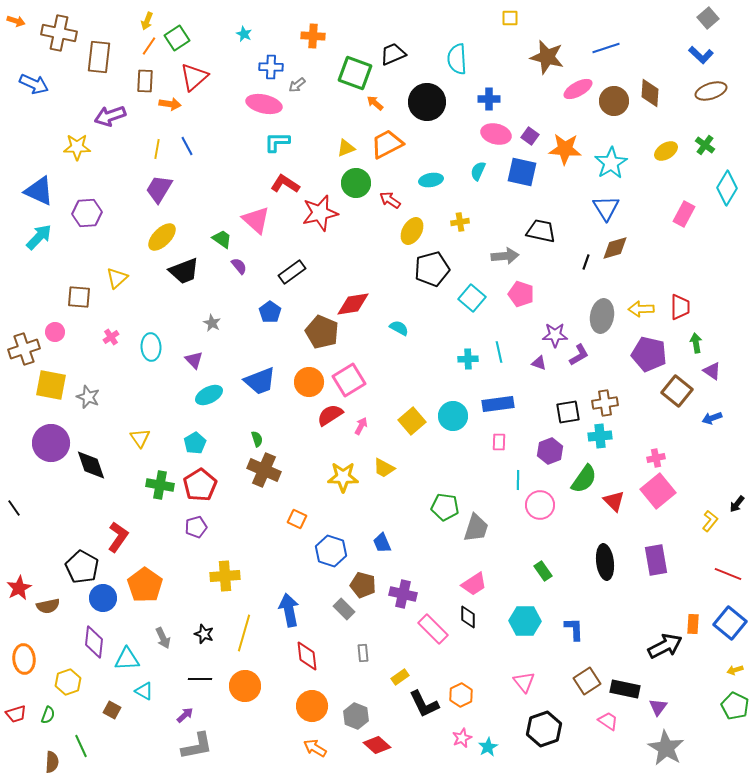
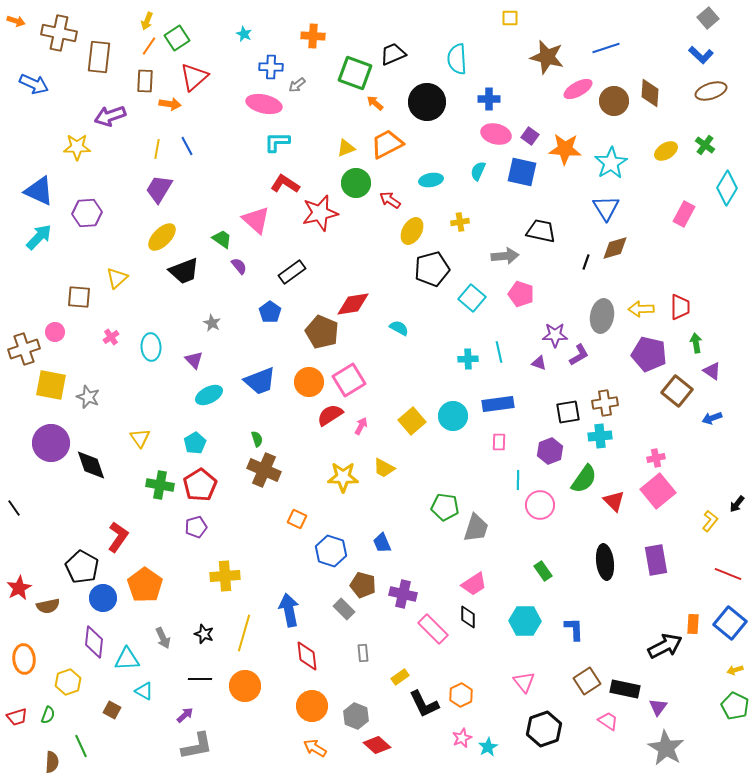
red trapezoid at (16, 714): moved 1 px right, 3 px down
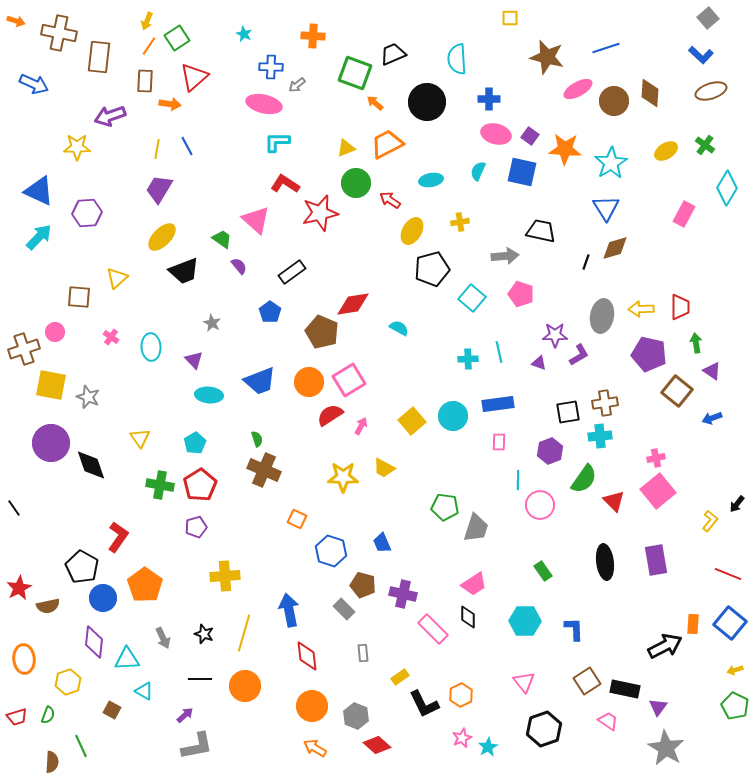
pink cross at (111, 337): rotated 21 degrees counterclockwise
cyan ellipse at (209, 395): rotated 32 degrees clockwise
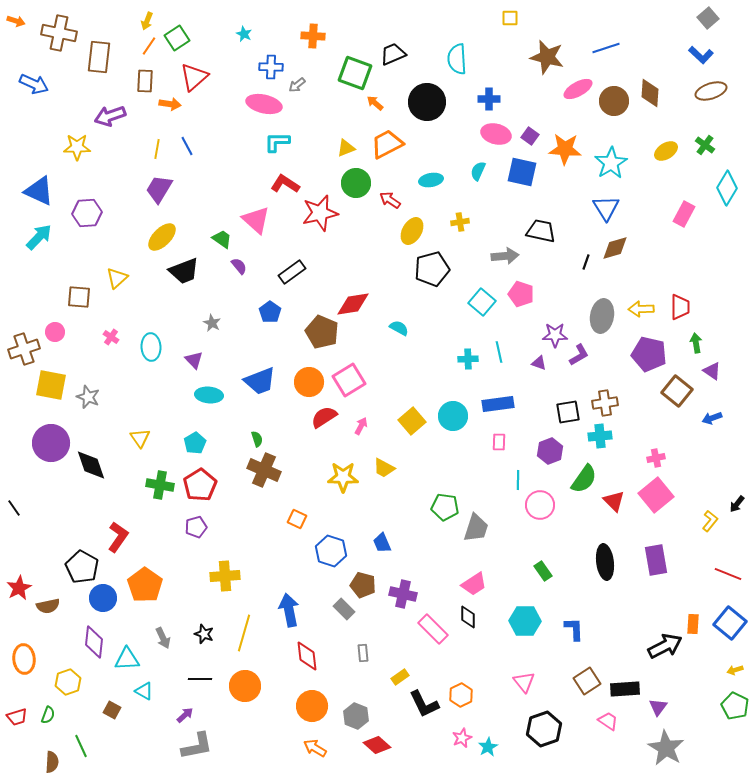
cyan square at (472, 298): moved 10 px right, 4 px down
red semicircle at (330, 415): moved 6 px left, 2 px down
pink square at (658, 491): moved 2 px left, 4 px down
black rectangle at (625, 689): rotated 16 degrees counterclockwise
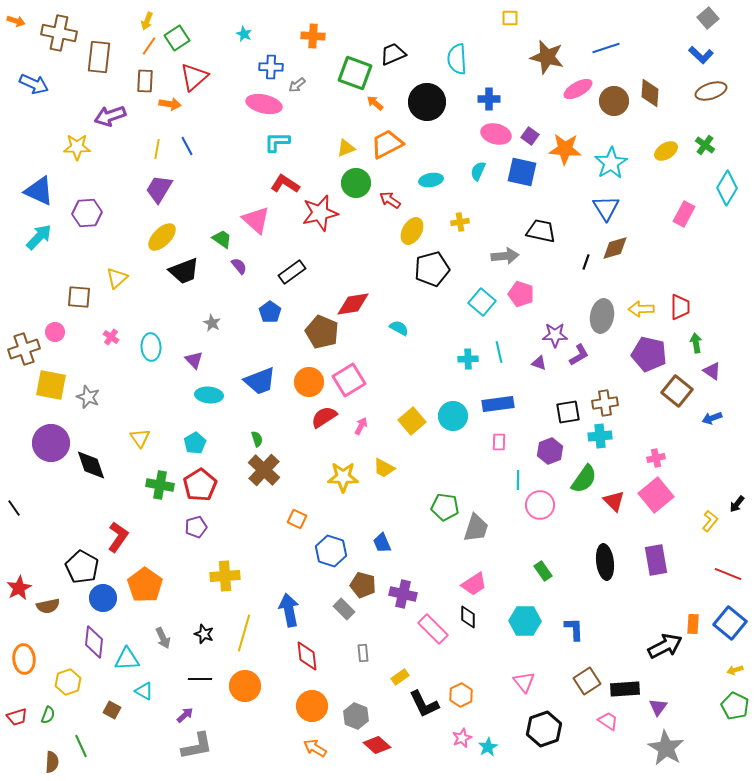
brown cross at (264, 470): rotated 20 degrees clockwise
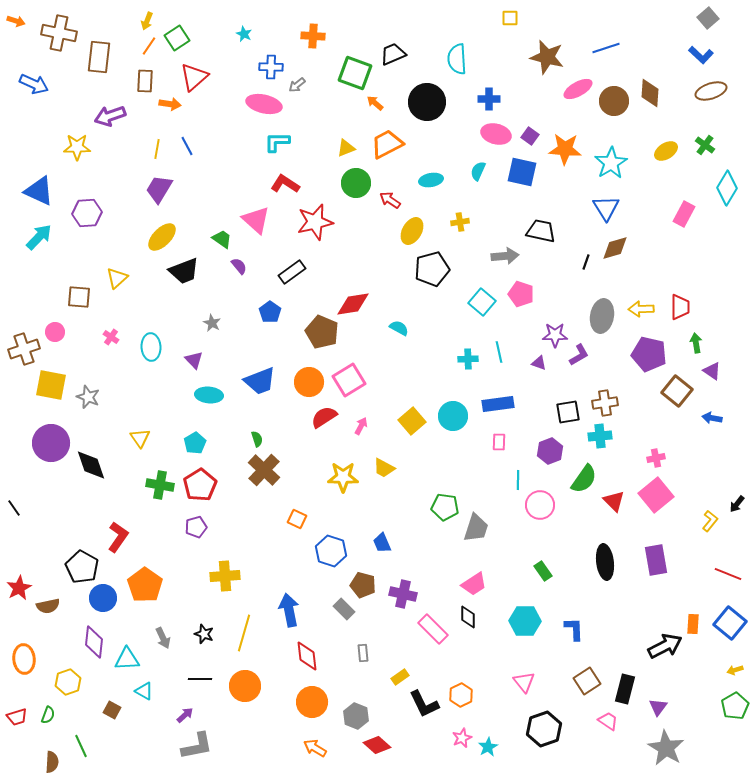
red star at (320, 213): moved 5 px left, 9 px down
blue arrow at (712, 418): rotated 30 degrees clockwise
black rectangle at (625, 689): rotated 72 degrees counterclockwise
orange circle at (312, 706): moved 4 px up
green pentagon at (735, 706): rotated 16 degrees clockwise
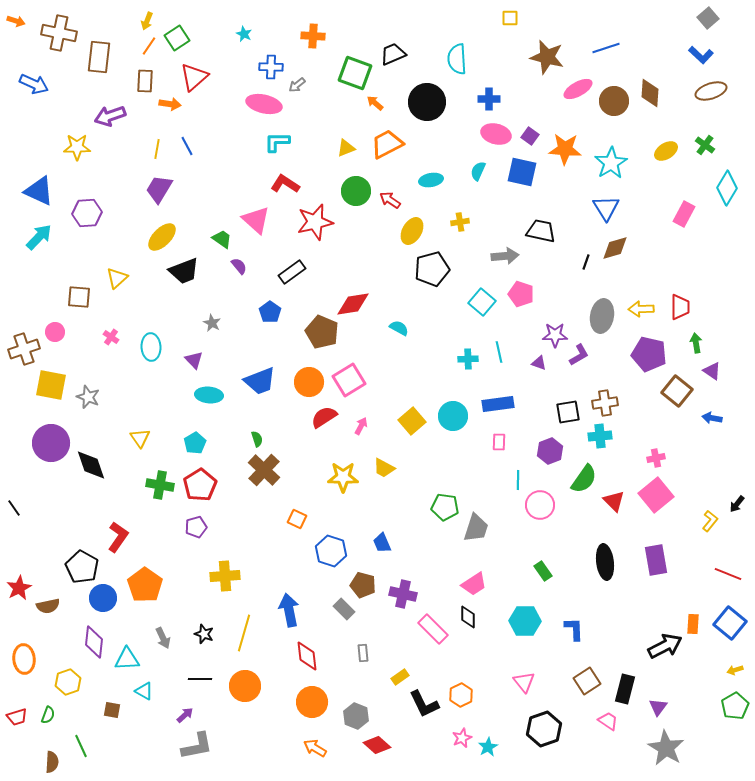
green circle at (356, 183): moved 8 px down
brown square at (112, 710): rotated 18 degrees counterclockwise
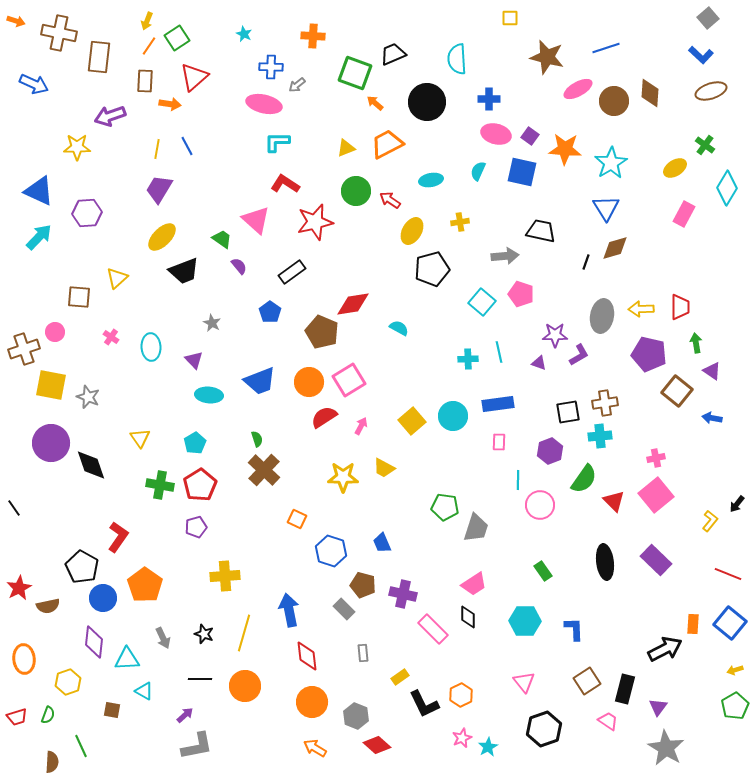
yellow ellipse at (666, 151): moved 9 px right, 17 px down
purple rectangle at (656, 560): rotated 36 degrees counterclockwise
black arrow at (665, 646): moved 3 px down
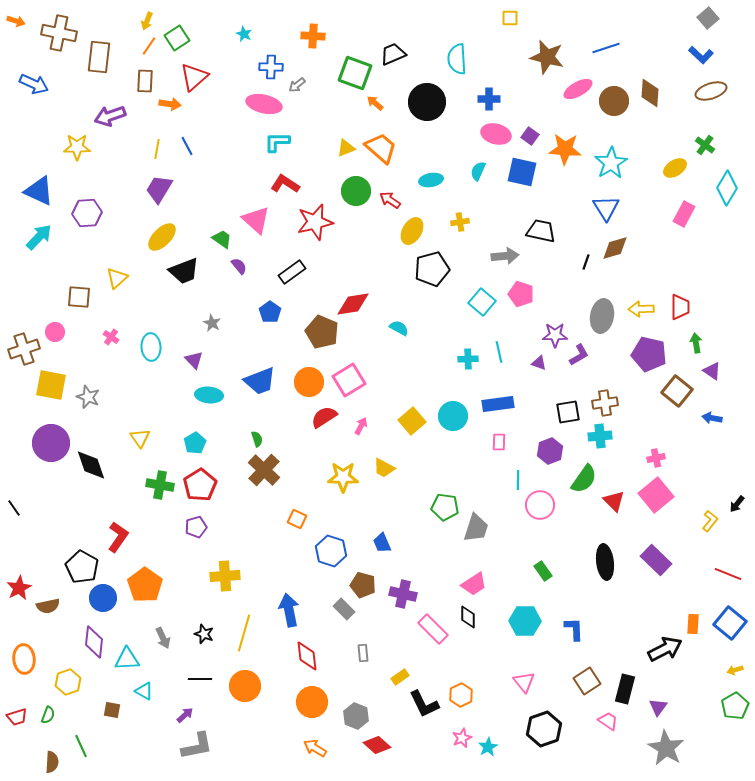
orange trapezoid at (387, 144): moved 6 px left, 4 px down; rotated 68 degrees clockwise
